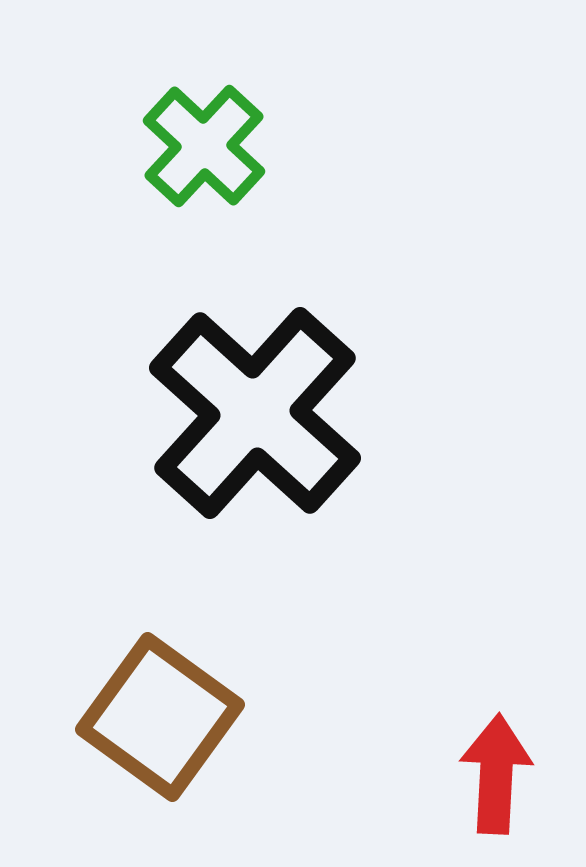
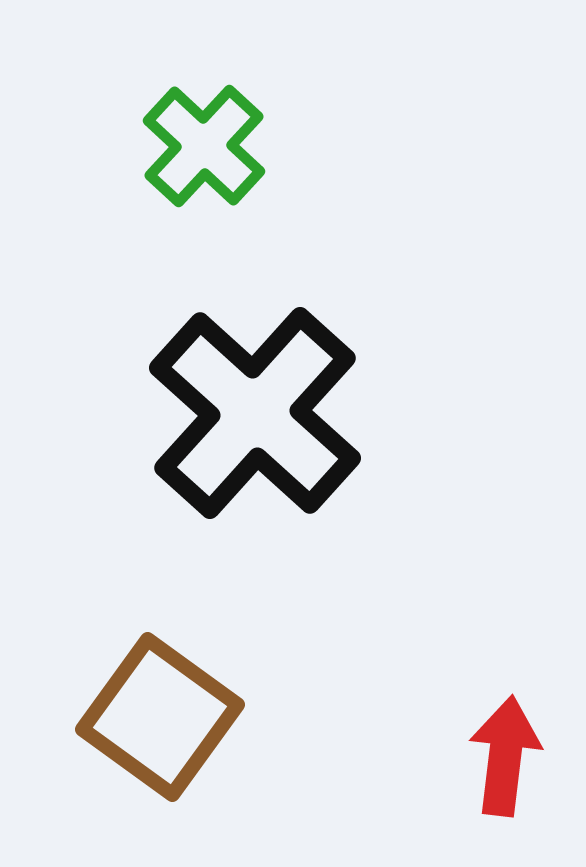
red arrow: moved 9 px right, 18 px up; rotated 4 degrees clockwise
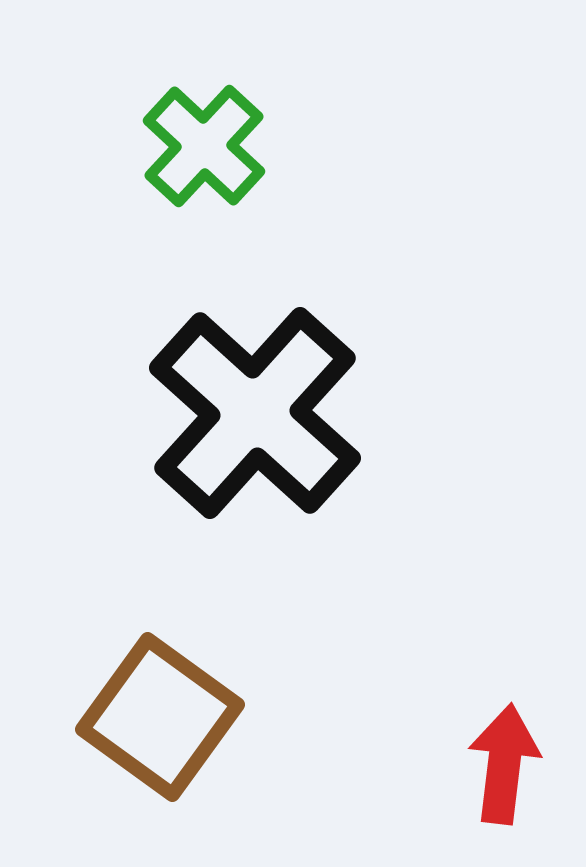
red arrow: moved 1 px left, 8 px down
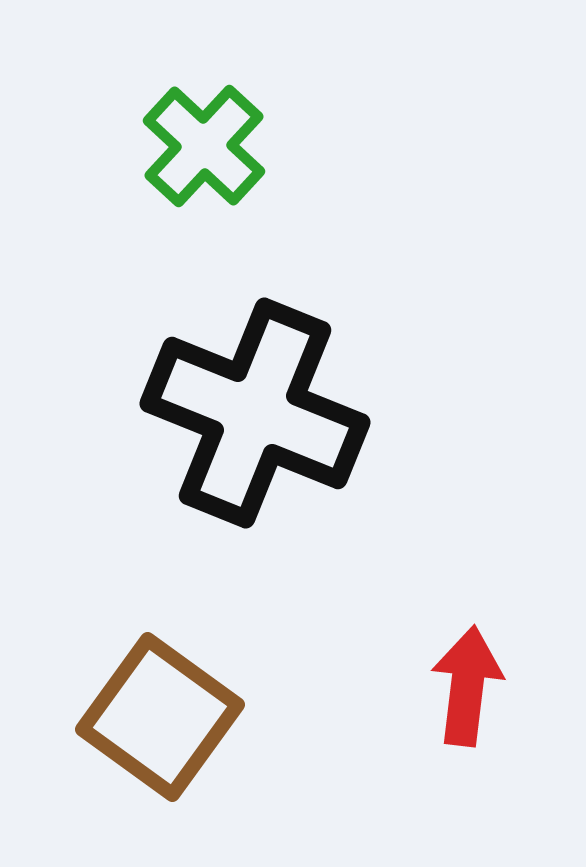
black cross: rotated 20 degrees counterclockwise
red arrow: moved 37 px left, 78 px up
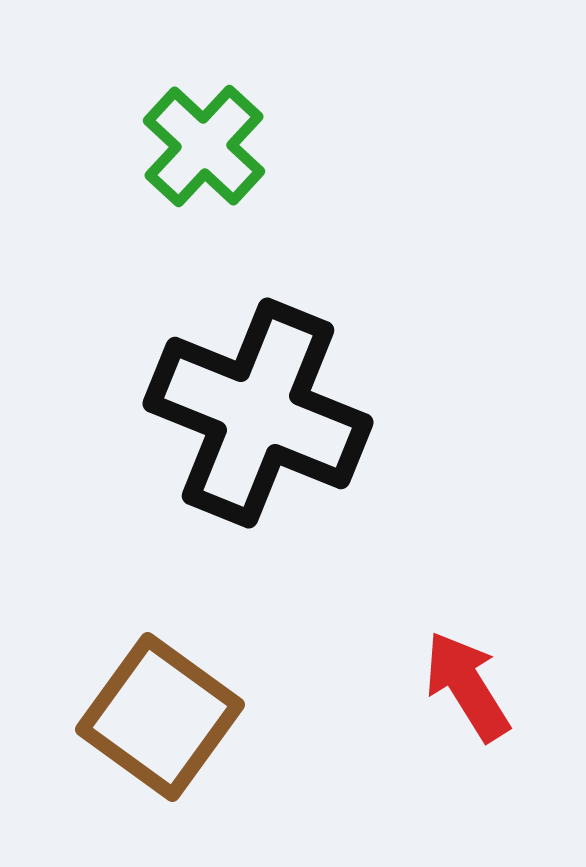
black cross: moved 3 px right
red arrow: rotated 39 degrees counterclockwise
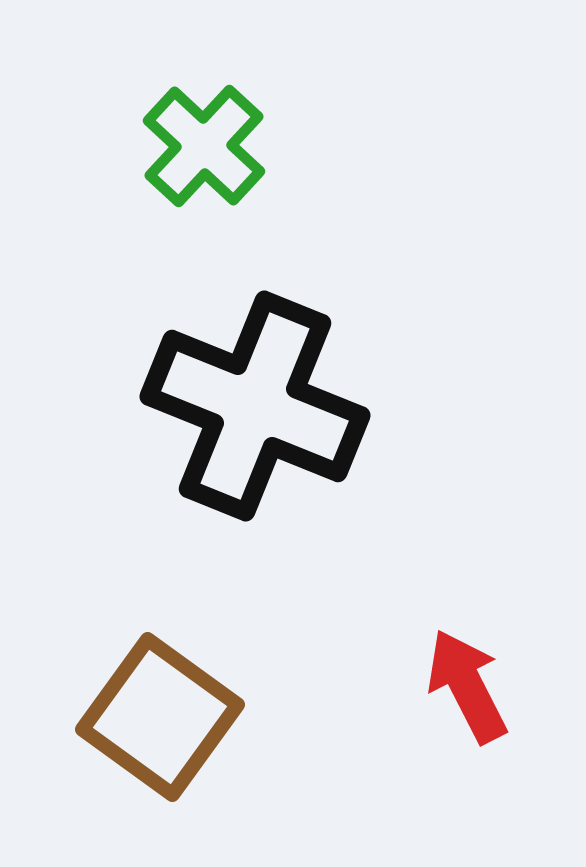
black cross: moved 3 px left, 7 px up
red arrow: rotated 5 degrees clockwise
